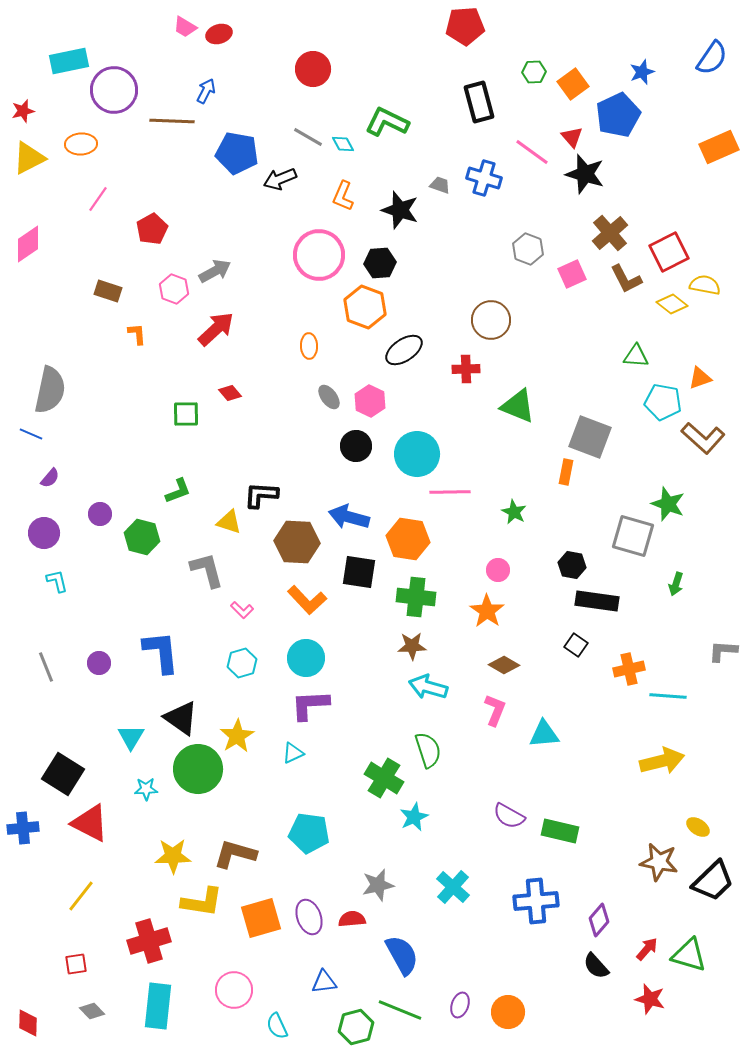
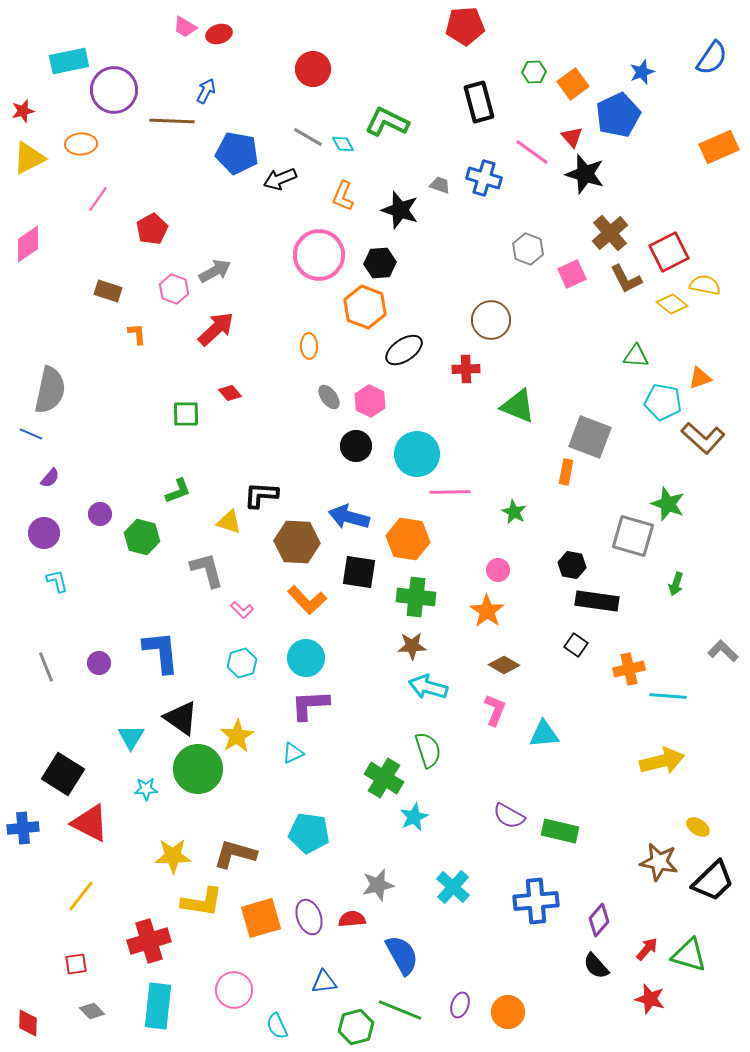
gray L-shape at (723, 651): rotated 40 degrees clockwise
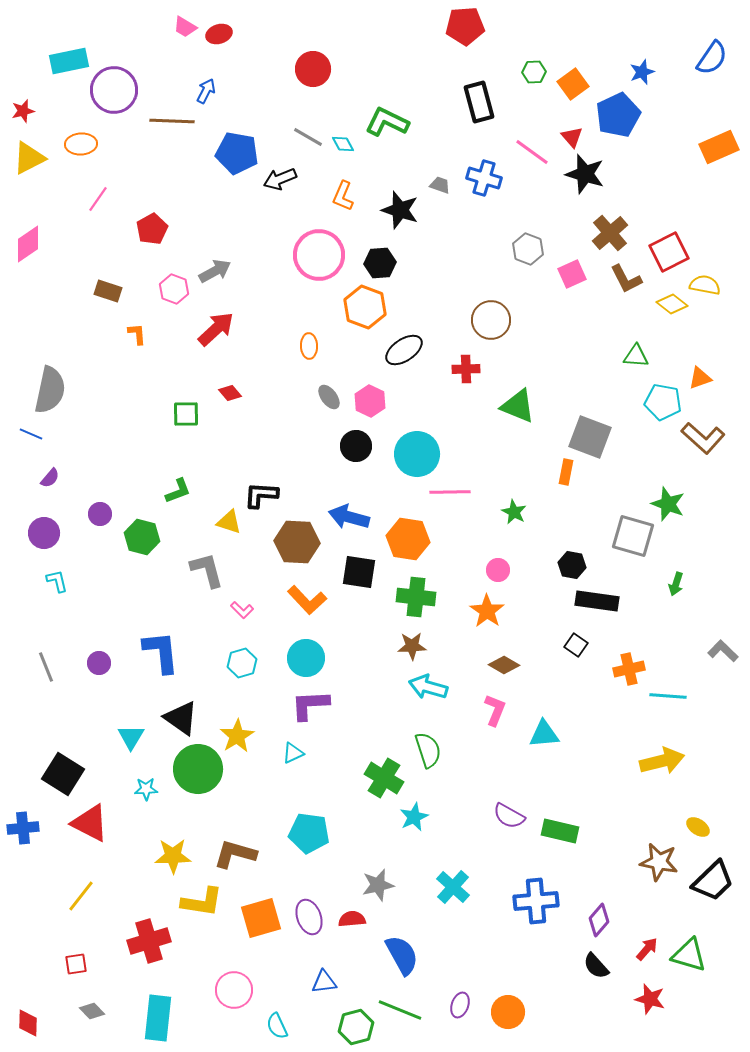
cyan rectangle at (158, 1006): moved 12 px down
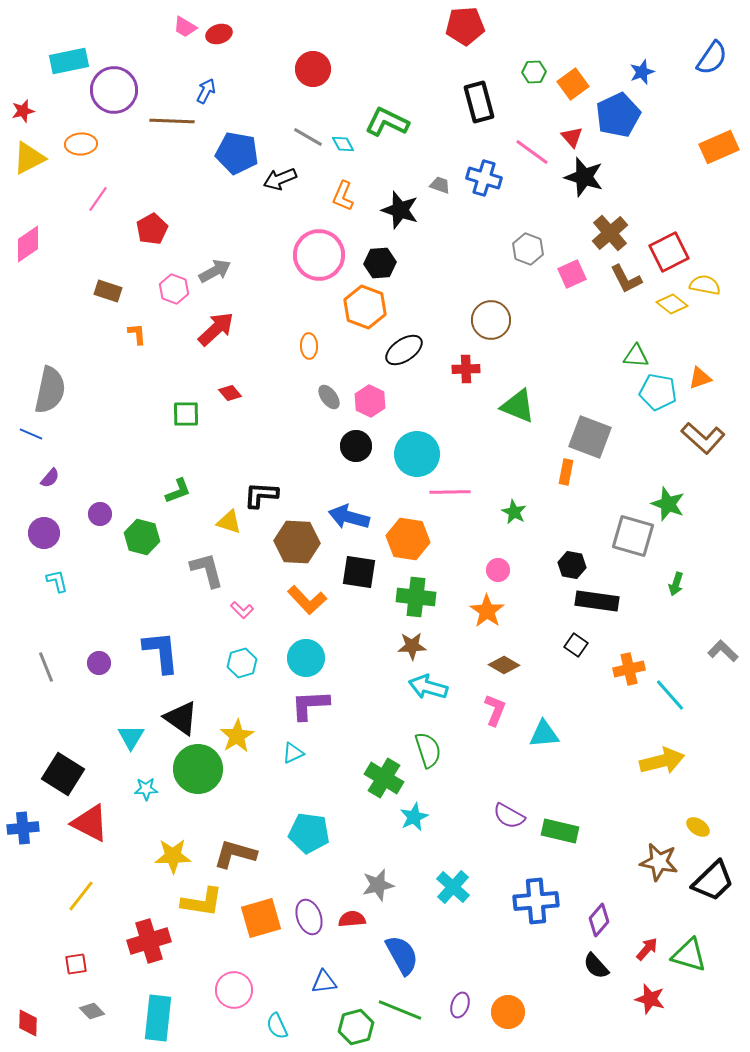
black star at (585, 174): moved 1 px left, 3 px down
cyan pentagon at (663, 402): moved 5 px left, 10 px up
cyan line at (668, 696): moved 2 px right, 1 px up; rotated 45 degrees clockwise
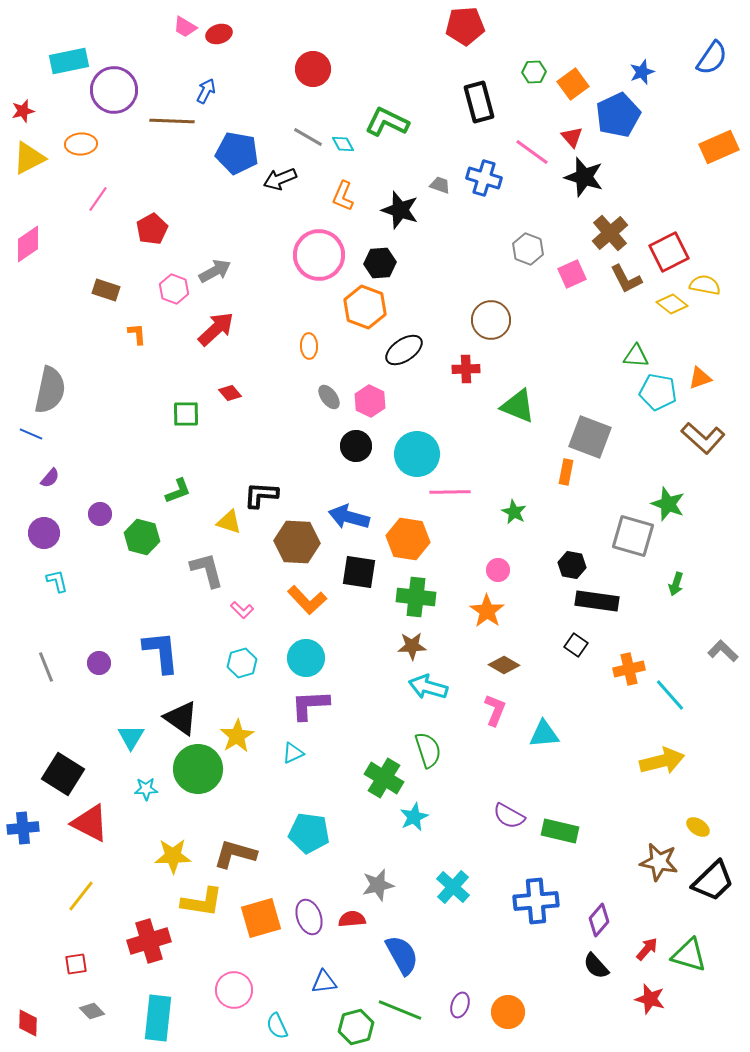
brown rectangle at (108, 291): moved 2 px left, 1 px up
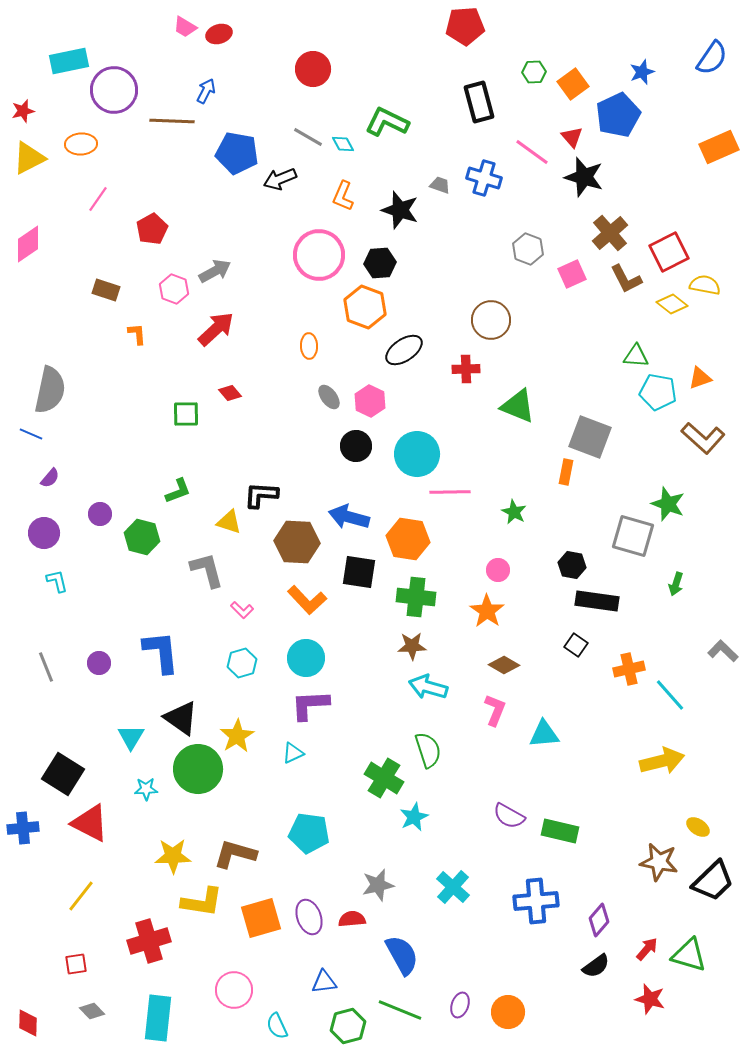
black semicircle at (596, 966): rotated 84 degrees counterclockwise
green hexagon at (356, 1027): moved 8 px left, 1 px up
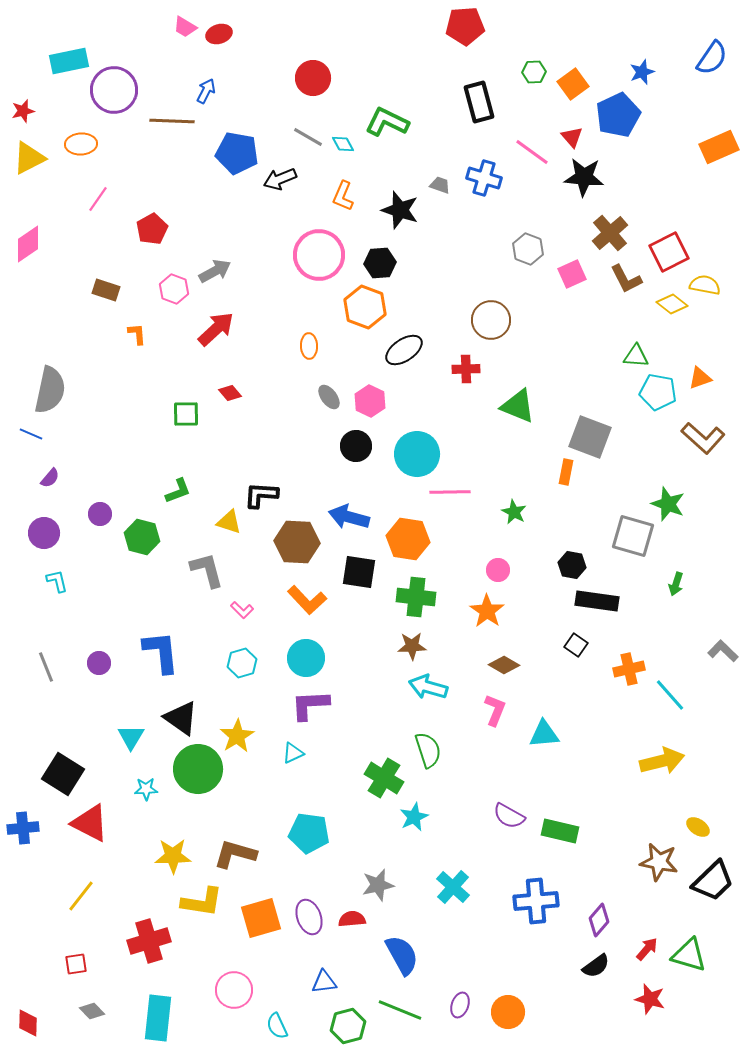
red circle at (313, 69): moved 9 px down
black star at (584, 177): rotated 12 degrees counterclockwise
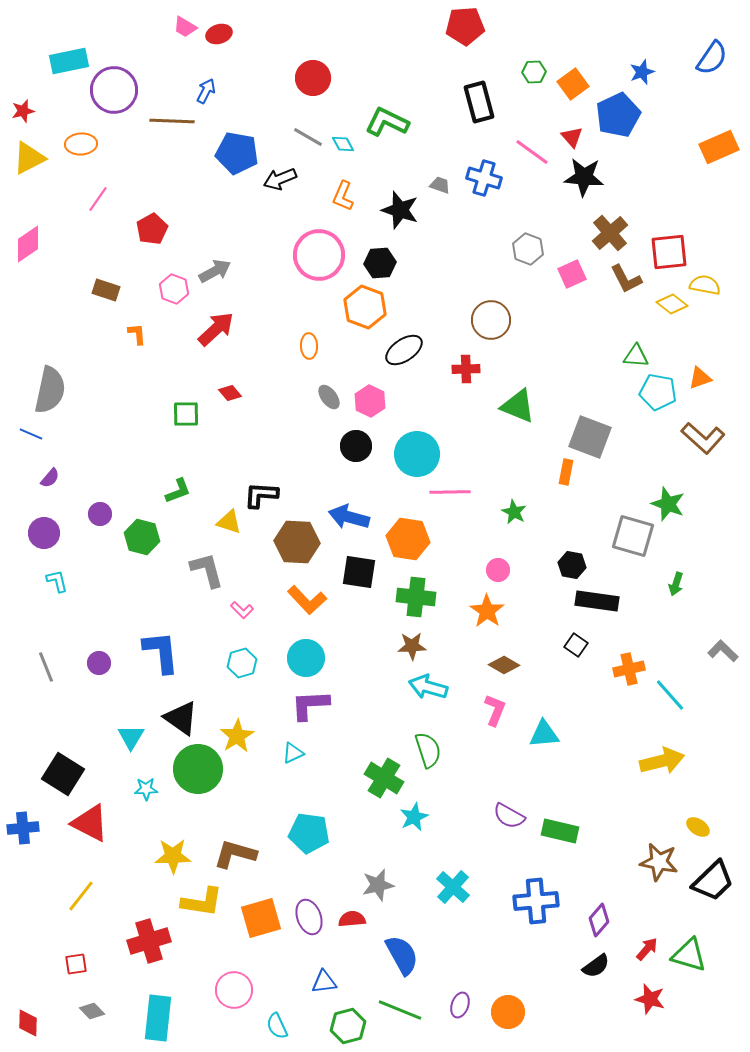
red square at (669, 252): rotated 21 degrees clockwise
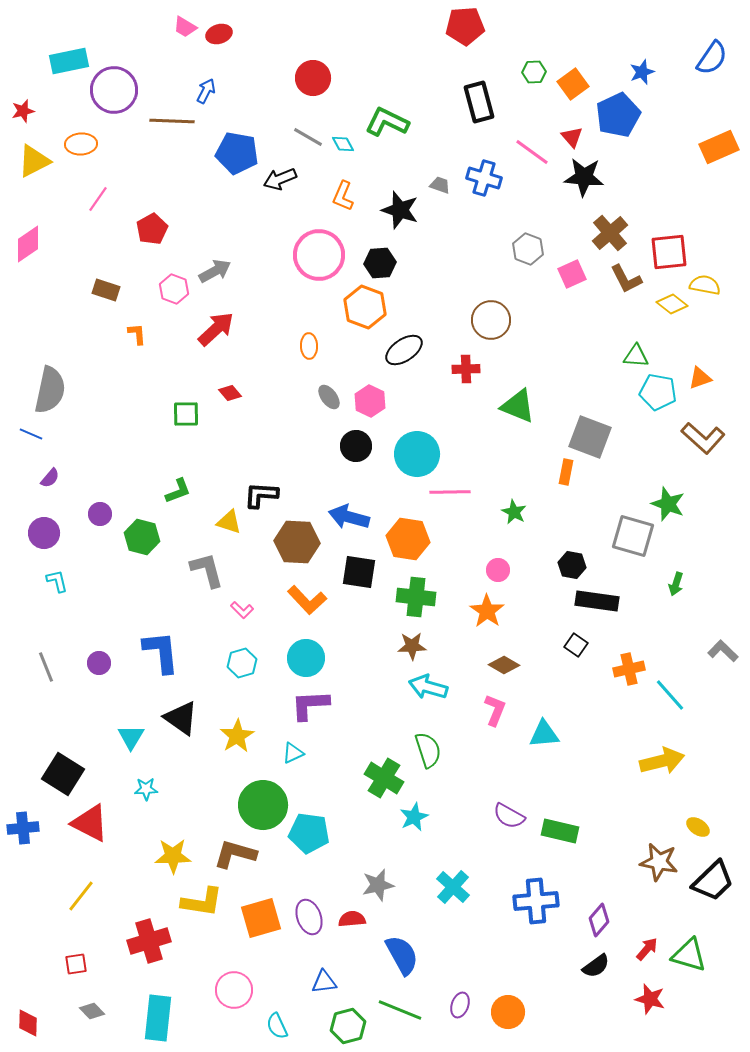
yellow triangle at (29, 158): moved 5 px right, 3 px down
green circle at (198, 769): moved 65 px right, 36 px down
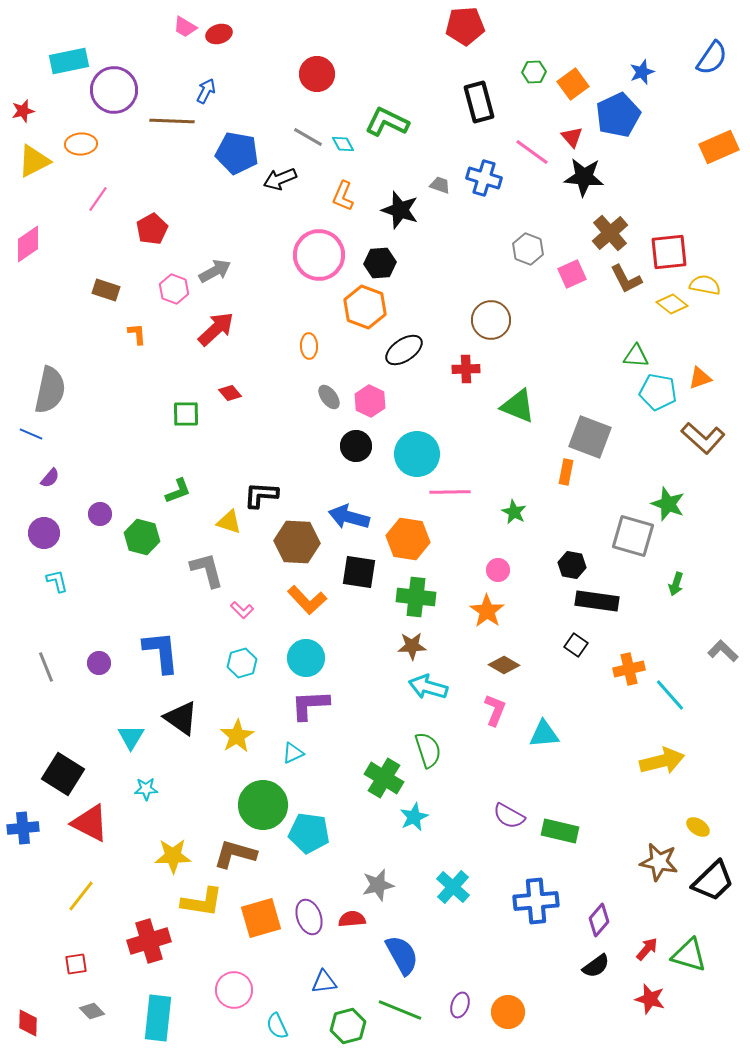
red circle at (313, 78): moved 4 px right, 4 px up
